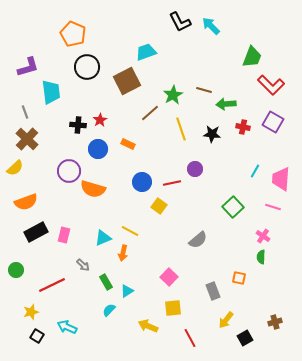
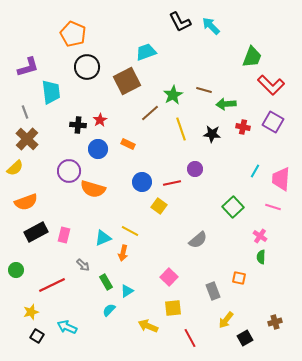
pink cross at (263, 236): moved 3 px left
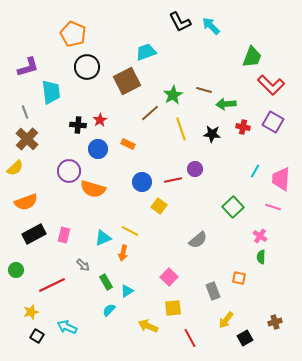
red line at (172, 183): moved 1 px right, 3 px up
black rectangle at (36, 232): moved 2 px left, 2 px down
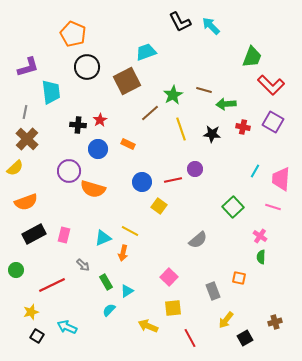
gray line at (25, 112): rotated 32 degrees clockwise
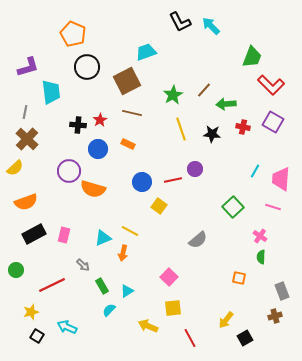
brown line at (204, 90): rotated 63 degrees counterclockwise
brown line at (150, 113): moved 18 px left; rotated 54 degrees clockwise
green rectangle at (106, 282): moved 4 px left, 4 px down
gray rectangle at (213, 291): moved 69 px right
brown cross at (275, 322): moved 6 px up
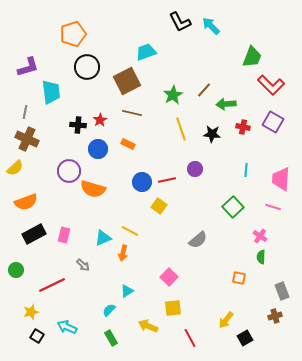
orange pentagon at (73, 34): rotated 30 degrees clockwise
brown cross at (27, 139): rotated 20 degrees counterclockwise
cyan line at (255, 171): moved 9 px left, 1 px up; rotated 24 degrees counterclockwise
red line at (173, 180): moved 6 px left
green rectangle at (102, 286): moved 9 px right, 52 px down
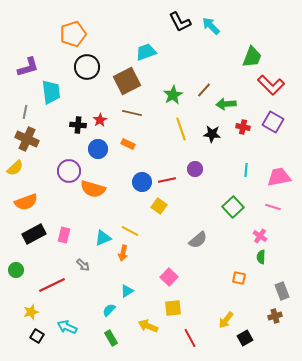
pink trapezoid at (281, 179): moved 2 px left, 2 px up; rotated 75 degrees clockwise
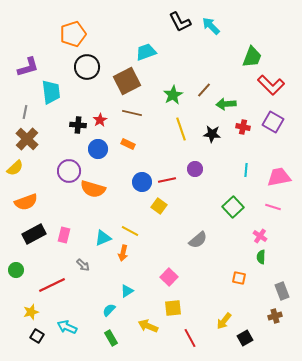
brown cross at (27, 139): rotated 20 degrees clockwise
yellow arrow at (226, 320): moved 2 px left, 1 px down
